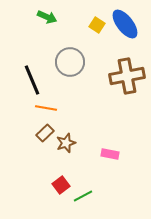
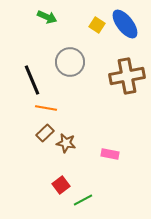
brown star: rotated 30 degrees clockwise
green line: moved 4 px down
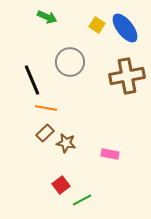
blue ellipse: moved 4 px down
green line: moved 1 px left
